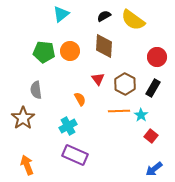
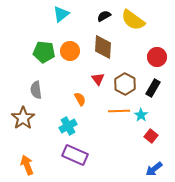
brown diamond: moved 1 px left, 1 px down
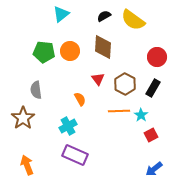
red square: moved 1 px up; rotated 24 degrees clockwise
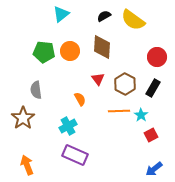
brown diamond: moved 1 px left
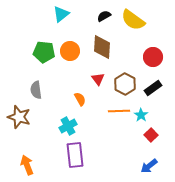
red circle: moved 4 px left
black rectangle: rotated 24 degrees clockwise
brown star: moved 4 px left, 1 px up; rotated 20 degrees counterclockwise
red square: rotated 16 degrees counterclockwise
purple rectangle: rotated 60 degrees clockwise
blue arrow: moved 5 px left, 3 px up
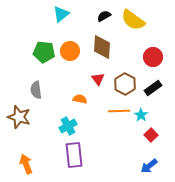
orange semicircle: rotated 48 degrees counterclockwise
purple rectangle: moved 1 px left
orange arrow: moved 1 px left, 1 px up
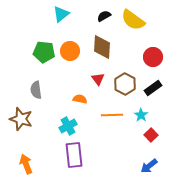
orange line: moved 7 px left, 4 px down
brown star: moved 2 px right, 2 px down
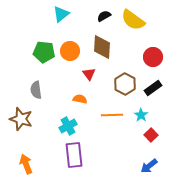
red triangle: moved 9 px left, 5 px up
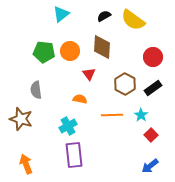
blue arrow: moved 1 px right
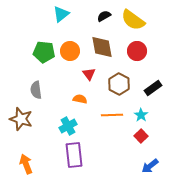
brown diamond: rotated 15 degrees counterclockwise
red circle: moved 16 px left, 6 px up
brown hexagon: moved 6 px left
red square: moved 10 px left, 1 px down
